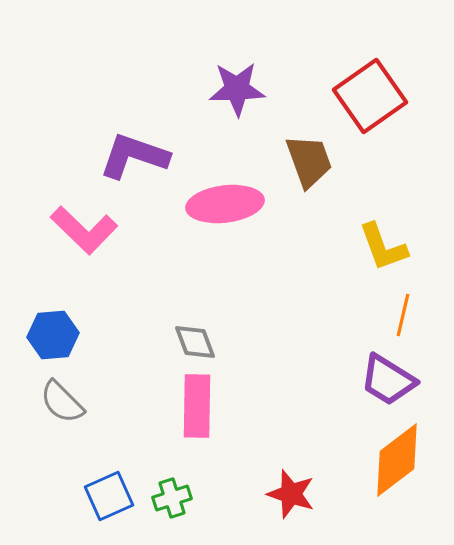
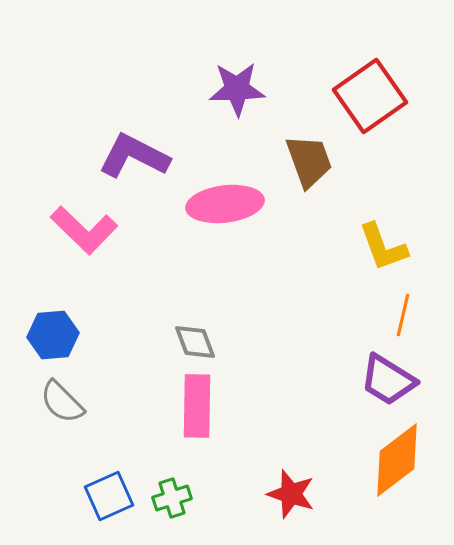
purple L-shape: rotated 8 degrees clockwise
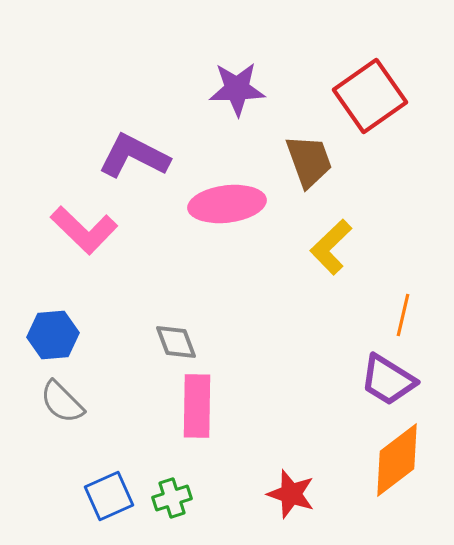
pink ellipse: moved 2 px right
yellow L-shape: moved 52 px left; rotated 66 degrees clockwise
gray diamond: moved 19 px left
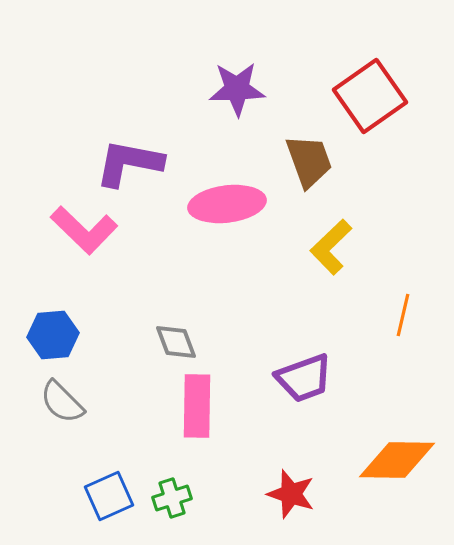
purple L-shape: moved 5 px left, 7 px down; rotated 16 degrees counterclockwise
purple trapezoid: moved 84 px left, 2 px up; rotated 52 degrees counterclockwise
orange diamond: rotated 38 degrees clockwise
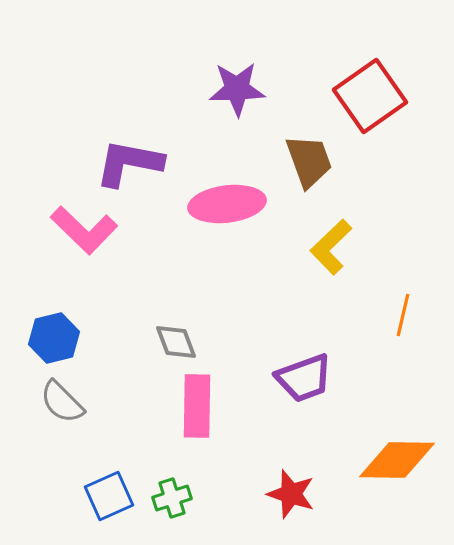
blue hexagon: moved 1 px right, 3 px down; rotated 9 degrees counterclockwise
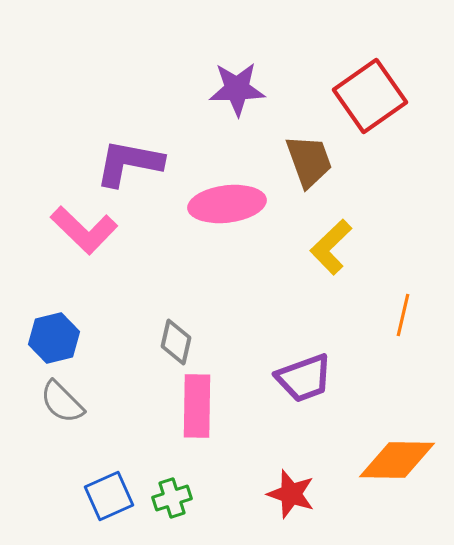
gray diamond: rotated 33 degrees clockwise
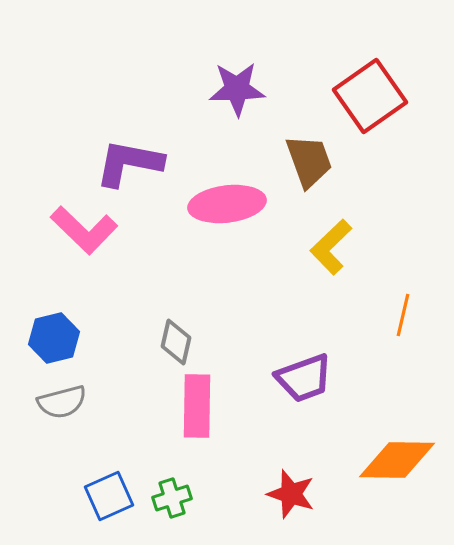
gray semicircle: rotated 60 degrees counterclockwise
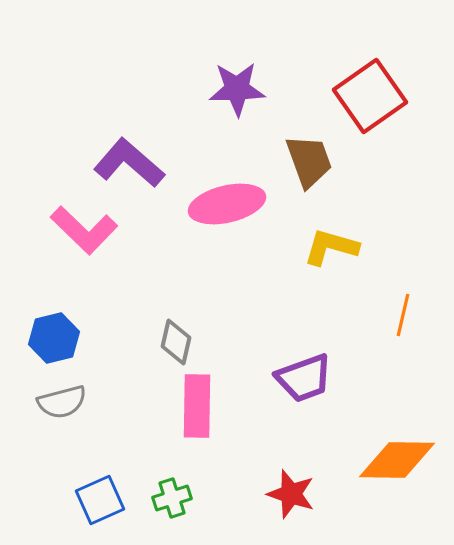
purple L-shape: rotated 30 degrees clockwise
pink ellipse: rotated 6 degrees counterclockwise
yellow L-shape: rotated 60 degrees clockwise
blue square: moved 9 px left, 4 px down
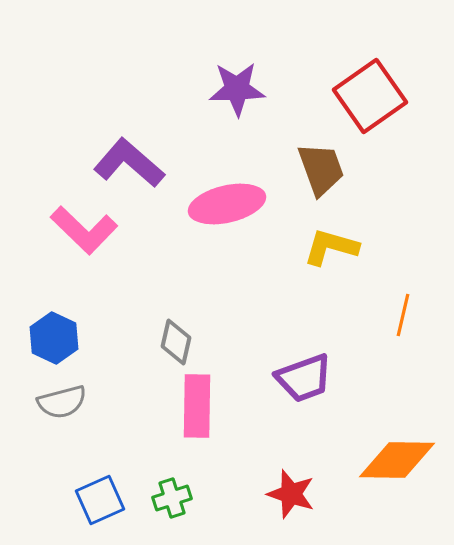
brown trapezoid: moved 12 px right, 8 px down
blue hexagon: rotated 21 degrees counterclockwise
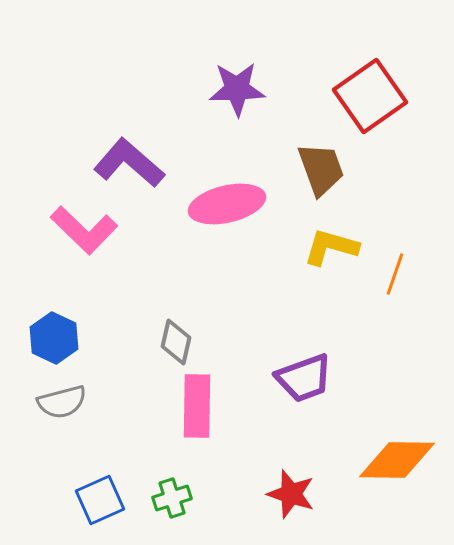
orange line: moved 8 px left, 41 px up; rotated 6 degrees clockwise
